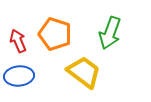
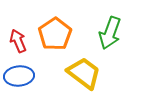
orange pentagon: rotated 20 degrees clockwise
yellow trapezoid: moved 1 px down
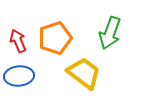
orange pentagon: moved 4 px down; rotated 16 degrees clockwise
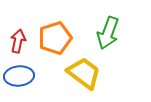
green arrow: moved 2 px left
red arrow: rotated 35 degrees clockwise
